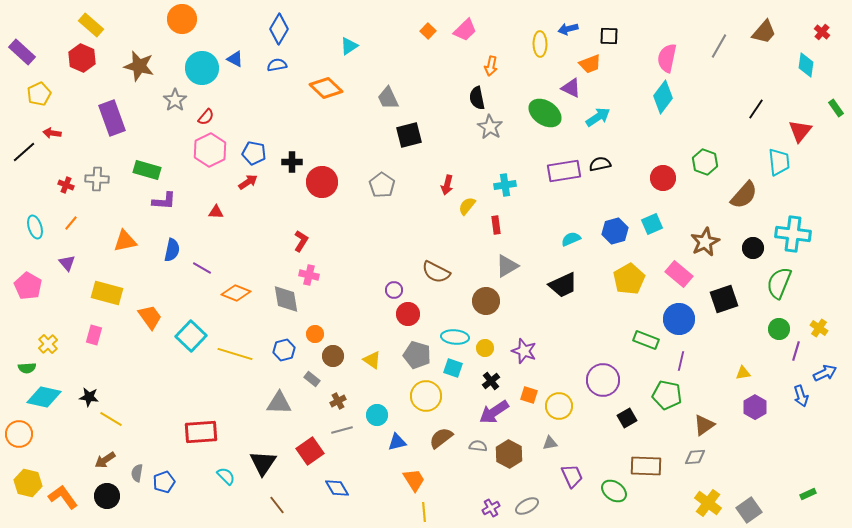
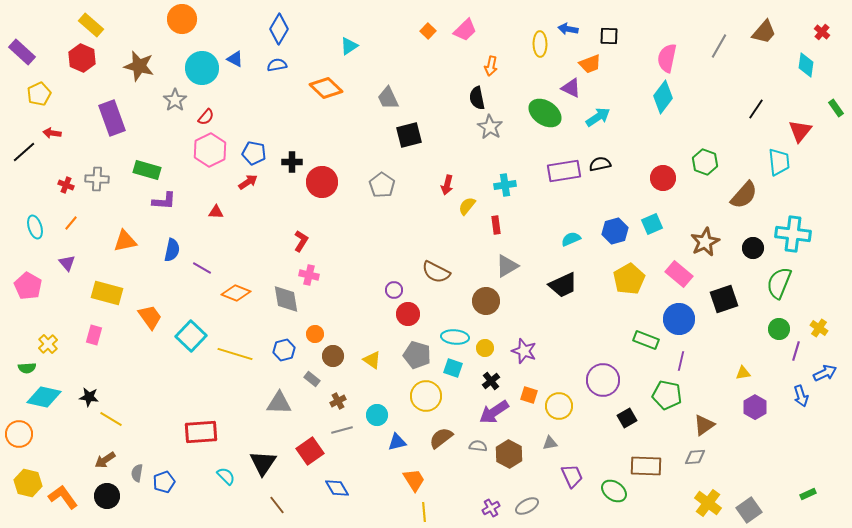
blue arrow at (568, 29): rotated 24 degrees clockwise
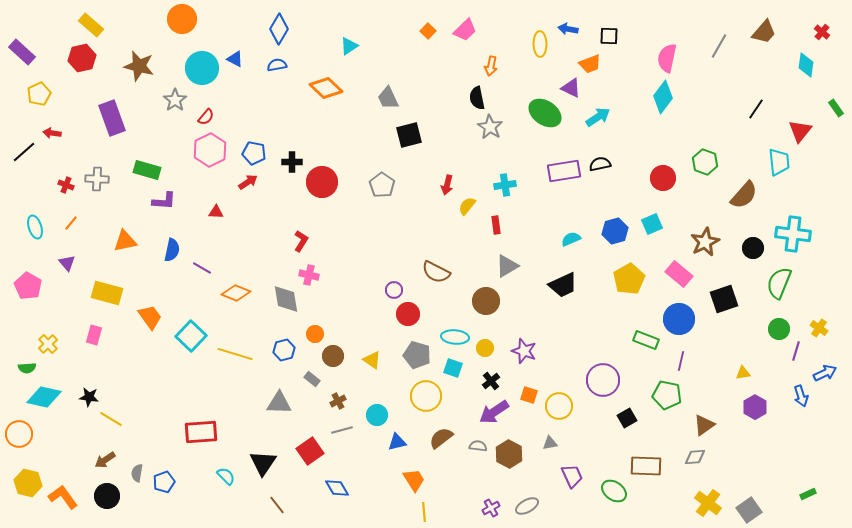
red hexagon at (82, 58): rotated 24 degrees clockwise
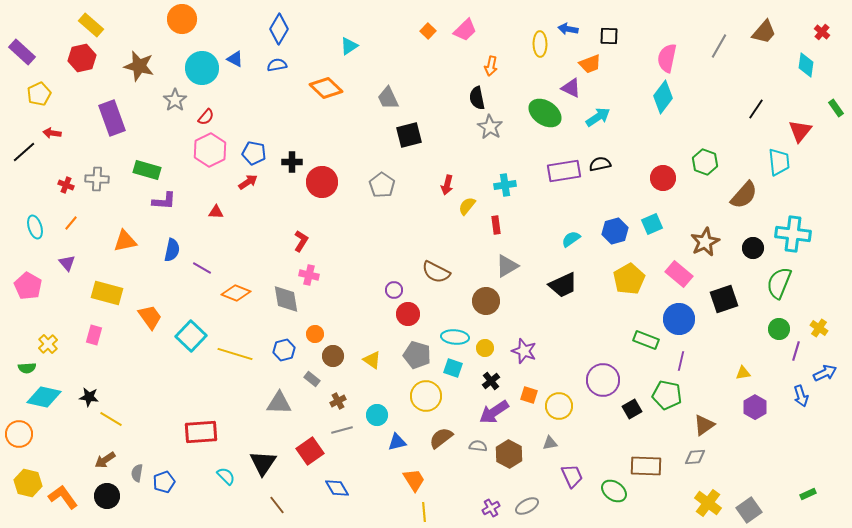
cyan semicircle at (571, 239): rotated 12 degrees counterclockwise
black square at (627, 418): moved 5 px right, 9 px up
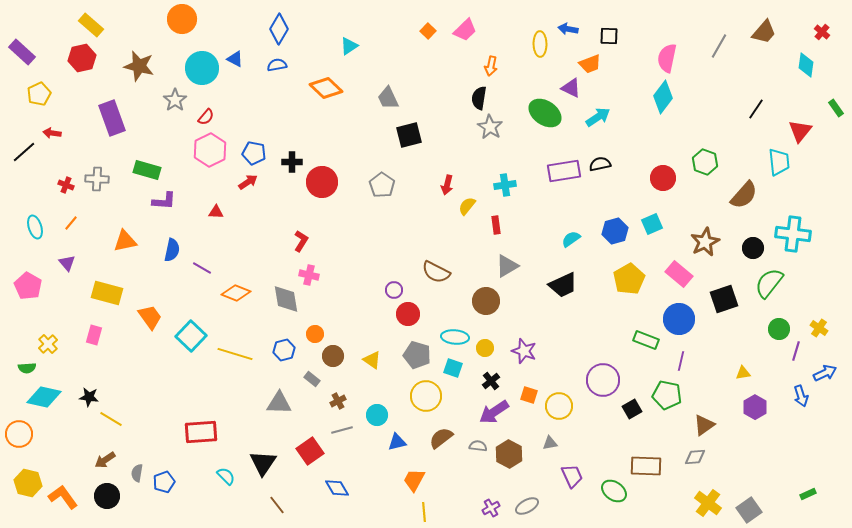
black semicircle at (477, 98): moved 2 px right; rotated 20 degrees clockwise
green semicircle at (779, 283): moved 10 px left; rotated 16 degrees clockwise
orange trapezoid at (414, 480): rotated 120 degrees counterclockwise
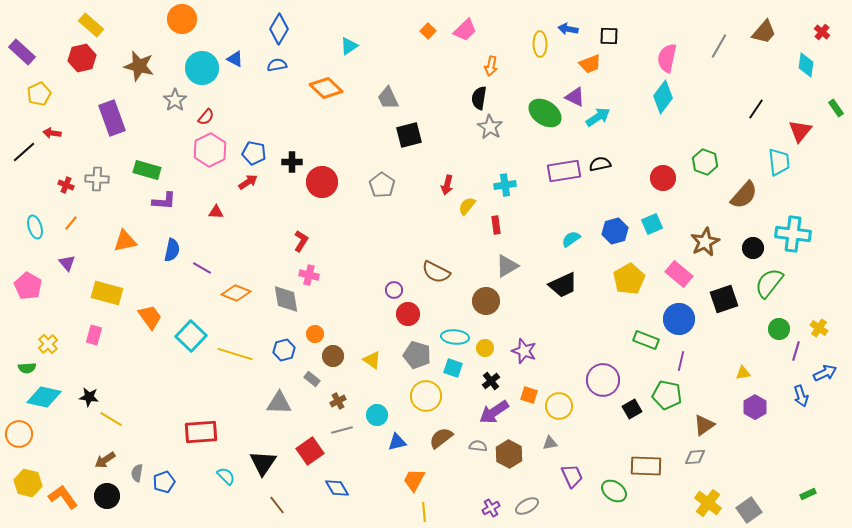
purple triangle at (571, 88): moved 4 px right, 9 px down
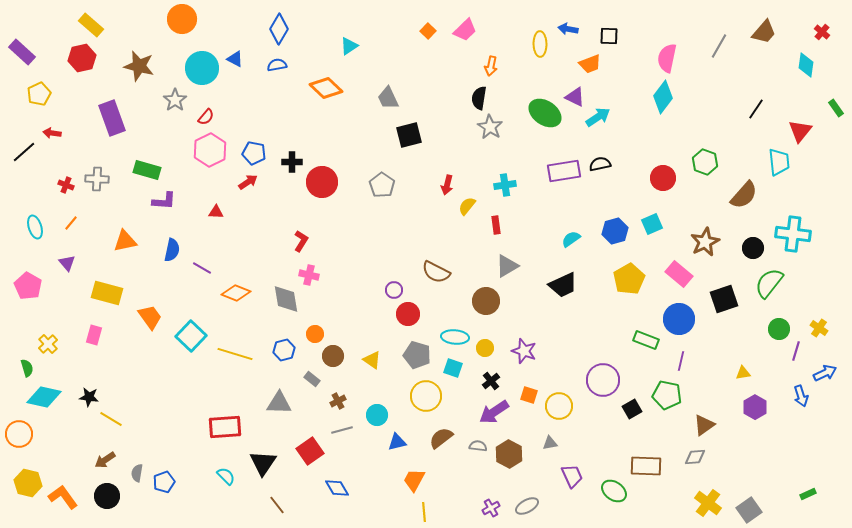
green semicircle at (27, 368): rotated 102 degrees counterclockwise
red rectangle at (201, 432): moved 24 px right, 5 px up
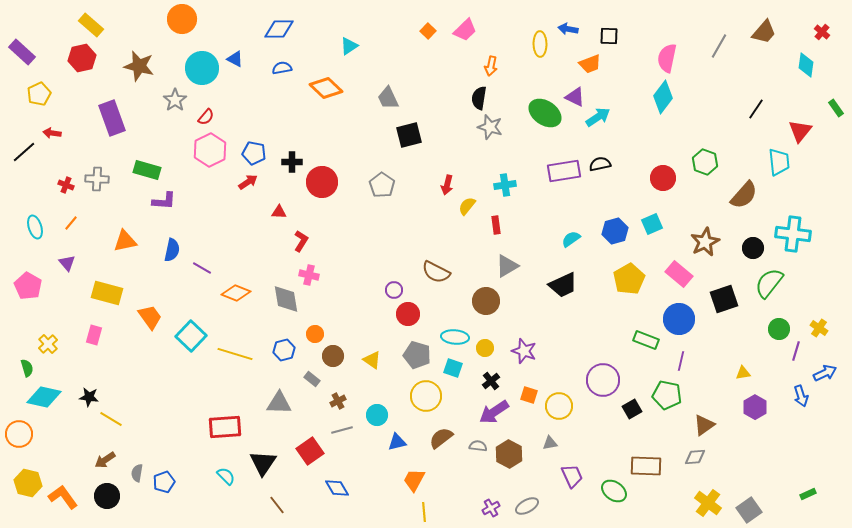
blue diamond at (279, 29): rotated 60 degrees clockwise
blue semicircle at (277, 65): moved 5 px right, 3 px down
gray star at (490, 127): rotated 15 degrees counterclockwise
red triangle at (216, 212): moved 63 px right
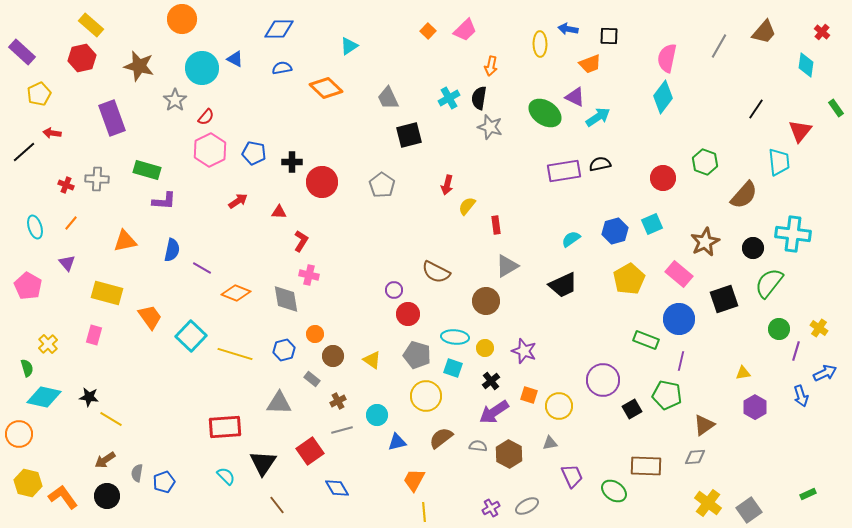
red arrow at (248, 182): moved 10 px left, 19 px down
cyan cross at (505, 185): moved 56 px left, 87 px up; rotated 20 degrees counterclockwise
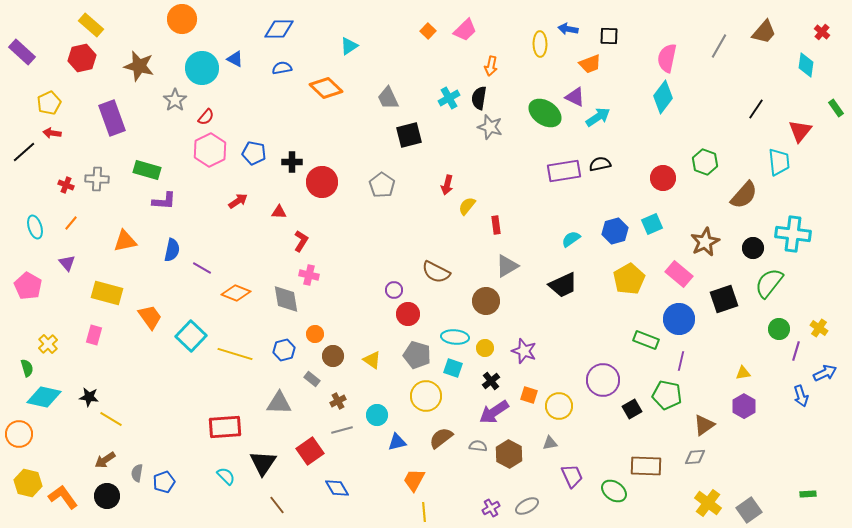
yellow pentagon at (39, 94): moved 10 px right, 9 px down
purple hexagon at (755, 407): moved 11 px left, 1 px up
green rectangle at (808, 494): rotated 21 degrees clockwise
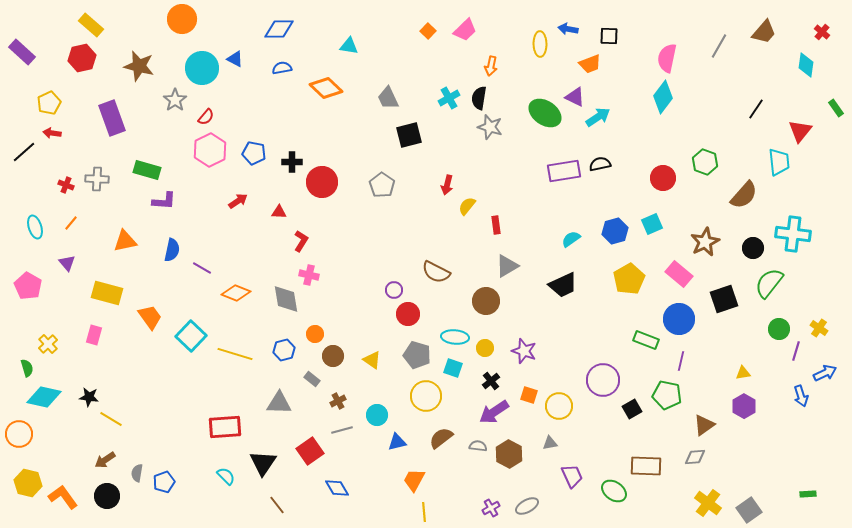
cyan triangle at (349, 46): rotated 42 degrees clockwise
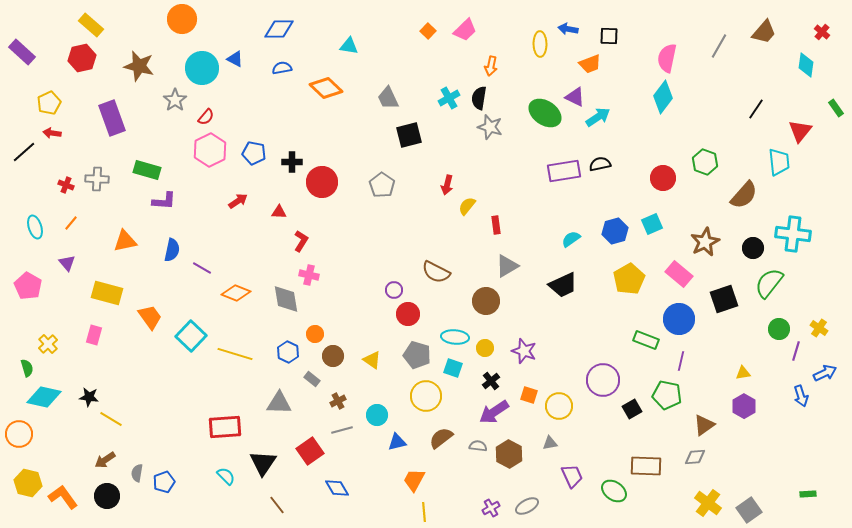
blue hexagon at (284, 350): moved 4 px right, 2 px down; rotated 20 degrees counterclockwise
